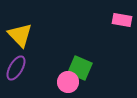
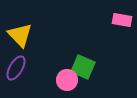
green square: moved 3 px right, 1 px up
pink circle: moved 1 px left, 2 px up
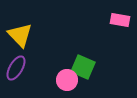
pink rectangle: moved 2 px left
